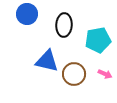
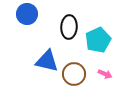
black ellipse: moved 5 px right, 2 px down
cyan pentagon: rotated 15 degrees counterclockwise
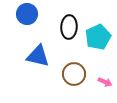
cyan pentagon: moved 3 px up
blue triangle: moved 9 px left, 5 px up
pink arrow: moved 8 px down
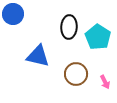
blue circle: moved 14 px left
cyan pentagon: rotated 15 degrees counterclockwise
brown circle: moved 2 px right
pink arrow: rotated 40 degrees clockwise
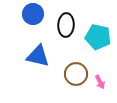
blue circle: moved 20 px right
black ellipse: moved 3 px left, 2 px up
cyan pentagon: rotated 20 degrees counterclockwise
pink arrow: moved 5 px left
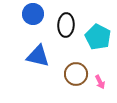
cyan pentagon: rotated 15 degrees clockwise
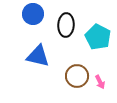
brown circle: moved 1 px right, 2 px down
